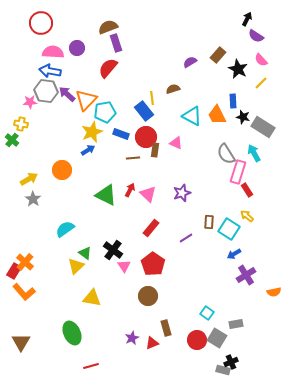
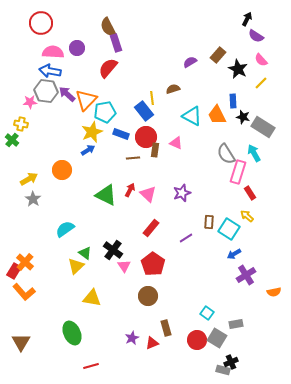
brown semicircle at (108, 27): rotated 96 degrees counterclockwise
red rectangle at (247, 190): moved 3 px right, 3 px down
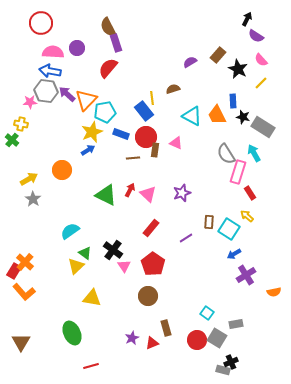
cyan semicircle at (65, 229): moved 5 px right, 2 px down
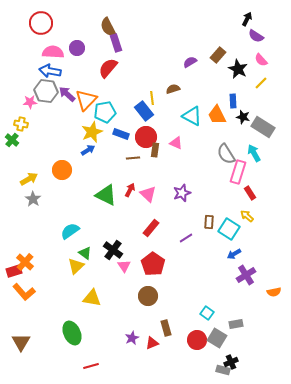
red rectangle at (14, 271): rotated 42 degrees clockwise
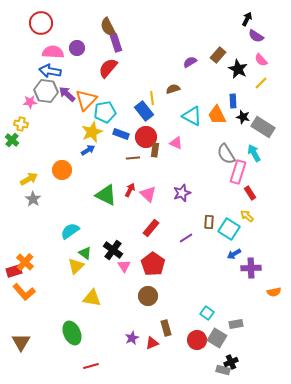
purple cross at (246, 275): moved 5 px right, 7 px up; rotated 30 degrees clockwise
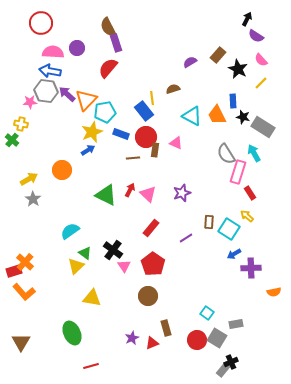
gray rectangle at (223, 370): rotated 64 degrees counterclockwise
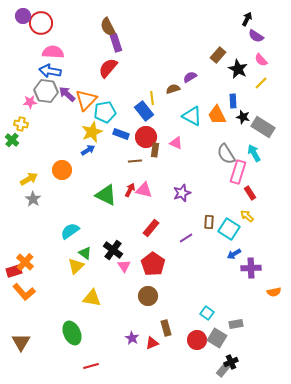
purple circle at (77, 48): moved 54 px left, 32 px up
purple semicircle at (190, 62): moved 15 px down
brown line at (133, 158): moved 2 px right, 3 px down
pink triangle at (148, 194): moved 4 px left, 4 px up; rotated 30 degrees counterclockwise
purple star at (132, 338): rotated 16 degrees counterclockwise
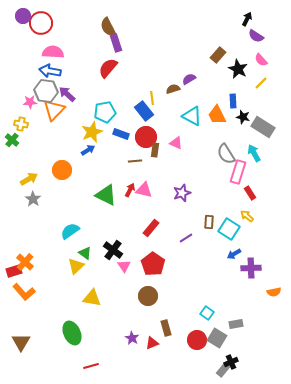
purple semicircle at (190, 77): moved 1 px left, 2 px down
orange triangle at (86, 100): moved 32 px left, 10 px down
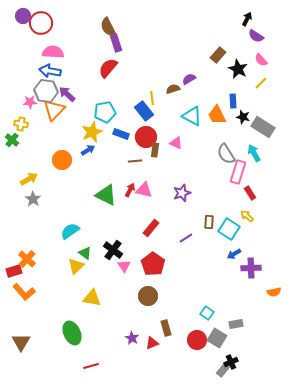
orange circle at (62, 170): moved 10 px up
orange cross at (25, 262): moved 2 px right, 3 px up
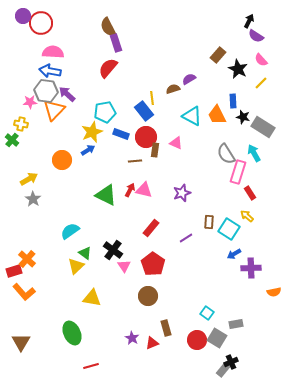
black arrow at (247, 19): moved 2 px right, 2 px down
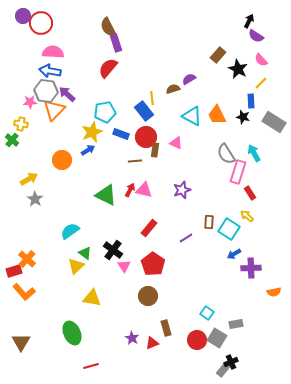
blue rectangle at (233, 101): moved 18 px right
gray rectangle at (263, 127): moved 11 px right, 5 px up
purple star at (182, 193): moved 3 px up
gray star at (33, 199): moved 2 px right
red rectangle at (151, 228): moved 2 px left
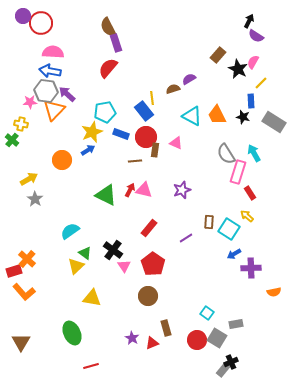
pink semicircle at (261, 60): moved 8 px left, 2 px down; rotated 72 degrees clockwise
